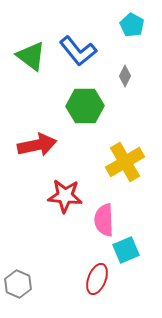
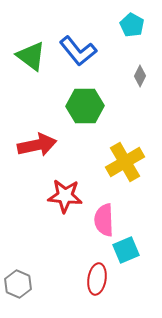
gray diamond: moved 15 px right
red ellipse: rotated 12 degrees counterclockwise
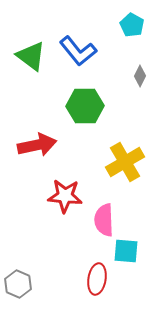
cyan square: moved 1 px down; rotated 28 degrees clockwise
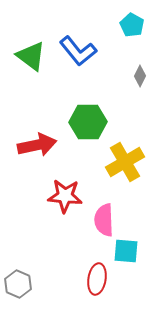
green hexagon: moved 3 px right, 16 px down
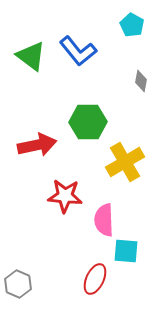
gray diamond: moved 1 px right, 5 px down; rotated 15 degrees counterclockwise
red ellipse: moved 2 px left; rotated 16 degrees clockwise
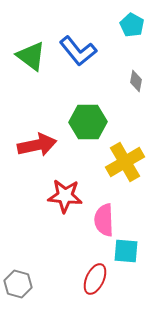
gray diamond: moved 5 px left
gray hexagon: rotated 8 degrees counterclockwise
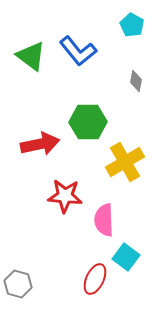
red arrow: moved 3 px right, 1 px up
cyan square: moved 6 px down; rotated 32 degrees clockwise
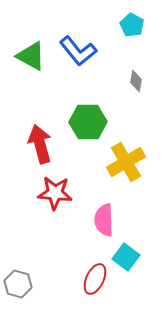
green triangle: rotated 8 degrees counterclockwise
red arrow: rotated 93 degrees counterclockwise
yellow cross: moved 1 px right
red star: moved 10 px left, 3 px up
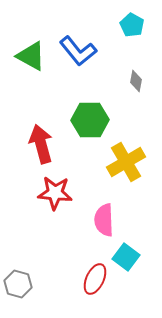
green hexagon: moved 2 px right, 2 px up
red arrow: moved 1 px right
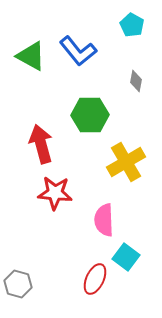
green hexagon: moved 5 px up
